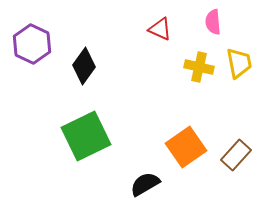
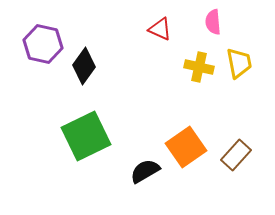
purple hexagon: moved 11 px right; rotated 12 degrees counterclockwise
black semicircle: moved 13 px up
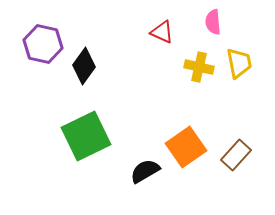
red triangle: moved 2 px right, 3 px down
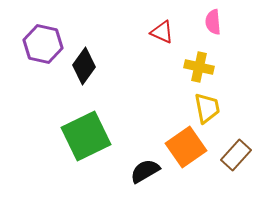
yellow trapezoid: moved 32 px left, 45 px down
